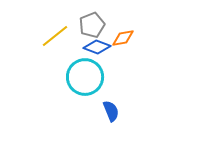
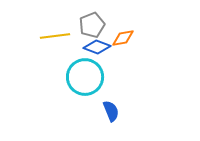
yellow line: rotated 32 degrees clockwise
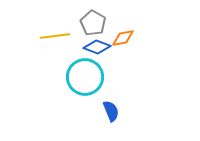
gray pentagon: moved 1 px right, 2 px up; rotated 20 degrees counterclockwise
